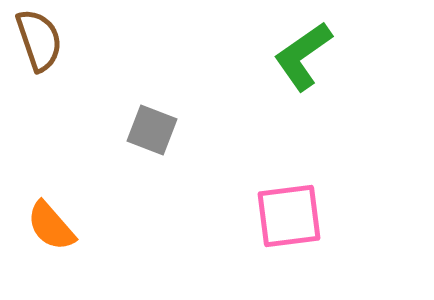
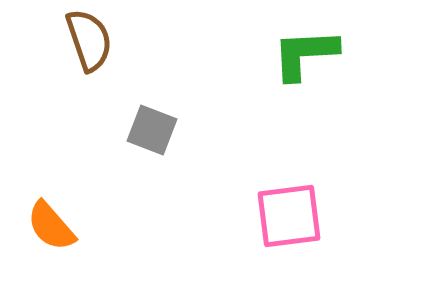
brown semicircle: moved 50 px right
green L-shape: moved 2 px right, 2 px up; rotated 32 degrees clockwise
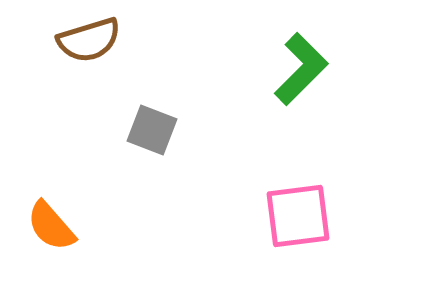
brown semicircle: rotated 92 degrees clockwise
green L-shape: moved 4 px left, 15 px down; rotated 138 degrees clockwise
pink square: moved 9 px right
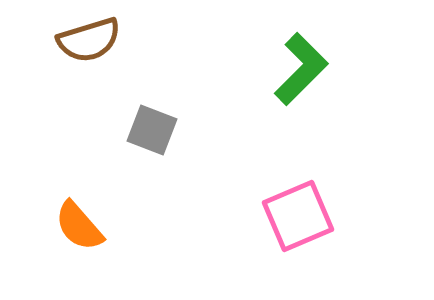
pink square: rotated 16 degrees counterclockwise
orange semicircle: moved 28 px right
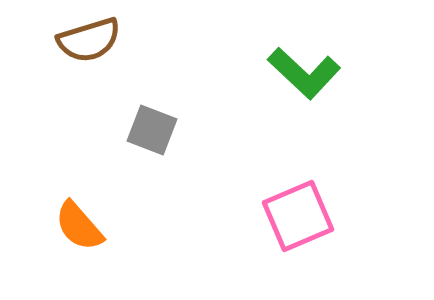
green L-shape: moved 3 px right, 4 px down; rotated 88 degrees clockwise
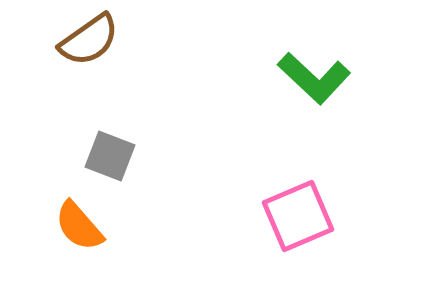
brown semicircle: rotated 18 degrees counterclockwise
green L-shape: moved 10 px right, 5 px down
gray square: moved 42 px left, 26 px down
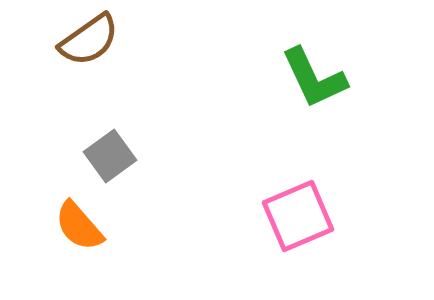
green L-shape: rotated 22 degrees clockwise
gray square: rotated 33 degrees clockwise
